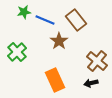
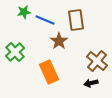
brown rectangle: rotated 30 degrees clockwise
green cross: moved 2 px left
orange rectangle: moved 6 px left, 8 px up
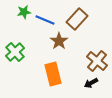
brown rectangle: moved 1 px right, 1 px up; rotated 50 degrees clockwise
orange rectangle: moved 4 px right, 2 px down; rotated 10 degrees clockwise
black arrow: rotated 16 degrees counterclockwise
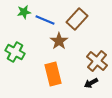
green cross: rotated 18 degrees counterclockwise
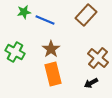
brown rectangle: moved 9 px right, 4 px up
brown star: moved 8 px left, 8 px down
brown cross: moved 1 px right, 3 px up
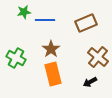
brown rectangle: moved 8 px down; rotated 25 degrees clockwise
blue line: rotated 24 degrees counterclockwise
green cross: moved 1 px right, 6 px down
brown cross: moved 1 px up
black arrow: moved 1 px left, 1 px up
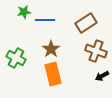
brown rectangle: rotated 10 degrees counterclockwise
brown cross: moved 2 px left, 6 px up; rotated 20 degrees counterclockwise
black arrow: moved 12 px right, 6 px up
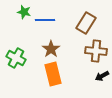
green star: rotated 24 degrees clockwise
brown rectangle: rotated 25 degrees counterclockwise
brown cross: rotated 15 degrees counterclockwise
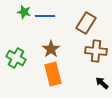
blue line: moved 4 px up
black arrow: moved 7 px down; rotated 72 degrees clockwise
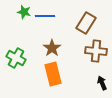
brown star: moved 1 px right, 1 px up
black arrow: rotated 24 degrees clockwise
